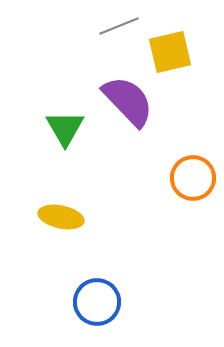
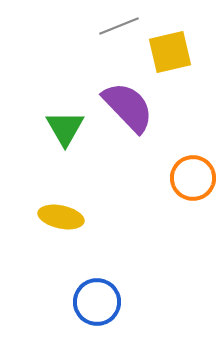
purple semicircle: moved 6 px down
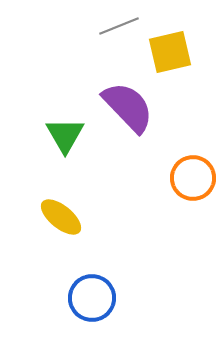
green triangle: moved 7 px down
yellow ellipse: rotated 27 degrees clockwise
blue circle: moved 5 px left, 4 px up
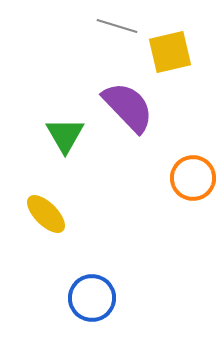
gray line: moved 2 px left; rotated 39 degrees clockwise
yellow ellipse: moved 15 px left, 3 px up; rotated 6 degrees clockwise
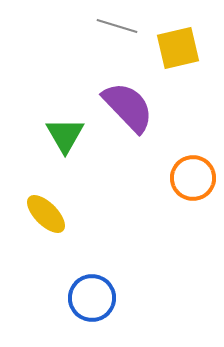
yellow square: moved 8 px right, 4 px up
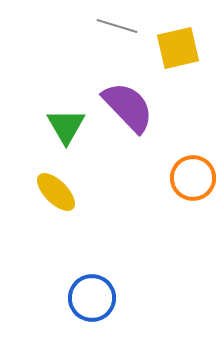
green triangle: moved 1 px right, 9 px up
yellow ellipse: moved 10 px right, 22 px up
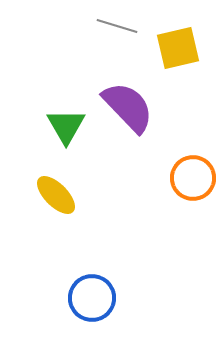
yellow ellipse: moved 3 px down
